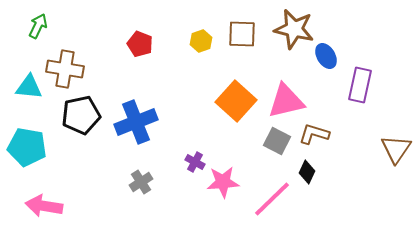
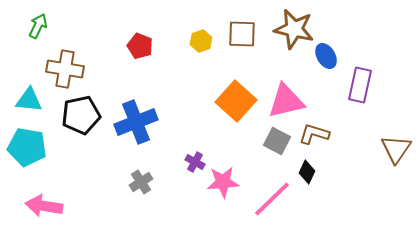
red pentagon: moved 2 px down
cyan triangle: moved 13 px down
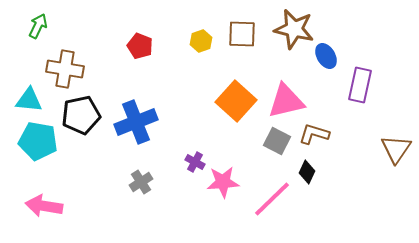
cyan pentagon: moved 11 px right, 6 px up
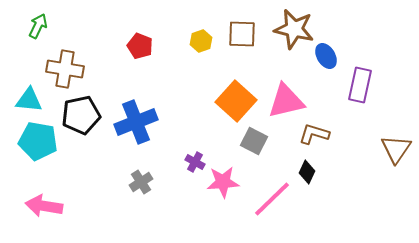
gray square: moved 23 px left
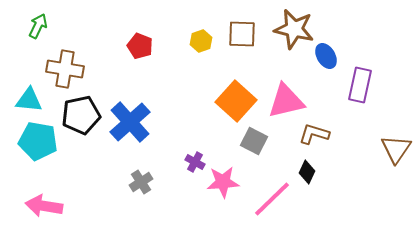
blue cross: moved 6 px left; rotated 21 degrees counterclockwise
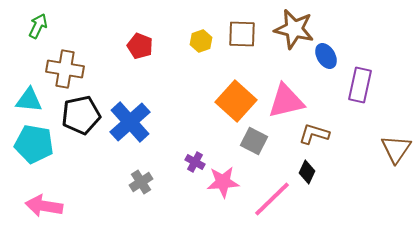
cyan pentagon: moved 4 px left, 3 px down
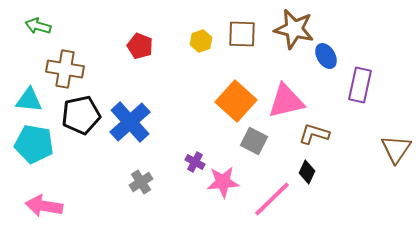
green arrow: rotated 100 degrees counterclockwise
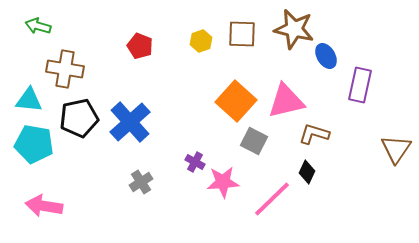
black pentagon: moved 2 px left, 3 px down
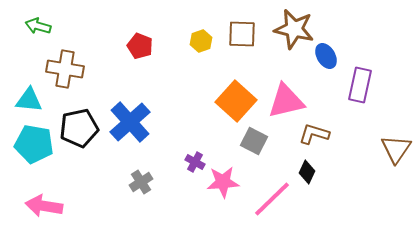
black pentagon: moved 10 px down
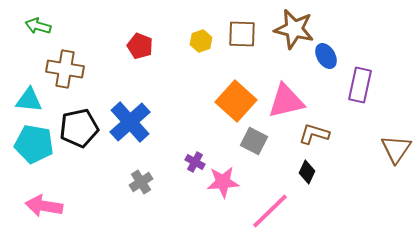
pink line: moved 2 px left, 12 px down
